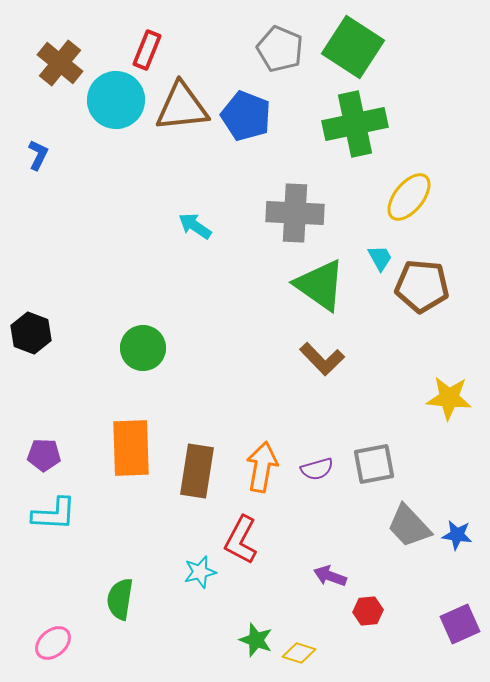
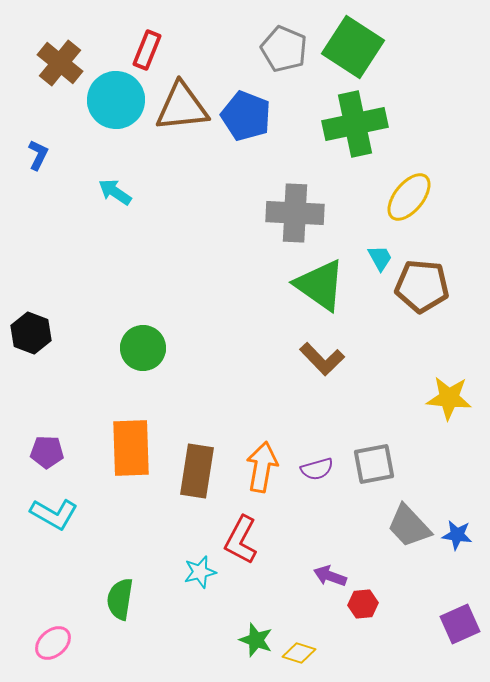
gray pentagon: moved 4 px right
cyan arrow: moved 80 px left, 34 px up
purple pentagon: moved 3 px right, 3 px up
cyan L-shape: rotated 27 degrees clockwise
red hexagon: moved 5 px left, 7 px up
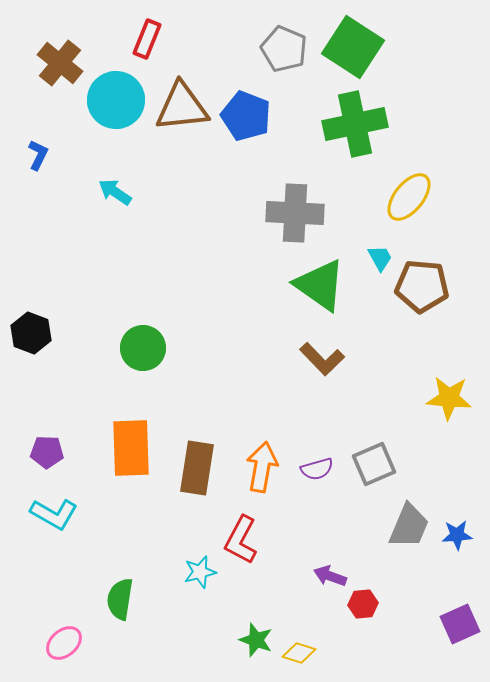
red rectangle: moved 11 px up
gray square: rotated 12 degrees counterclockwise
brown rectangle: moved 3 px up
gray trapezoid: rotated 114 degrees counterclockwise
blue star: rotated 12 degrees counterclockwise
pink ellipse: moved 11 px right
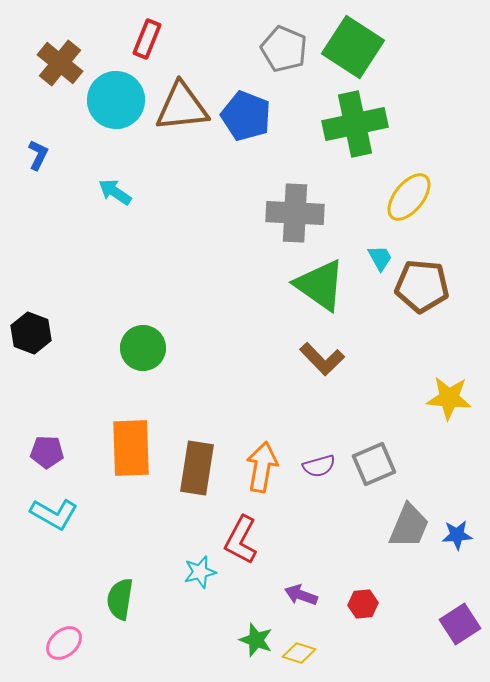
purple semicircle: moved 2 px right, 3 px up
purple arrow: moved 29 px left, 19 px down
purple square: rotated 9 degrees counterclockwise
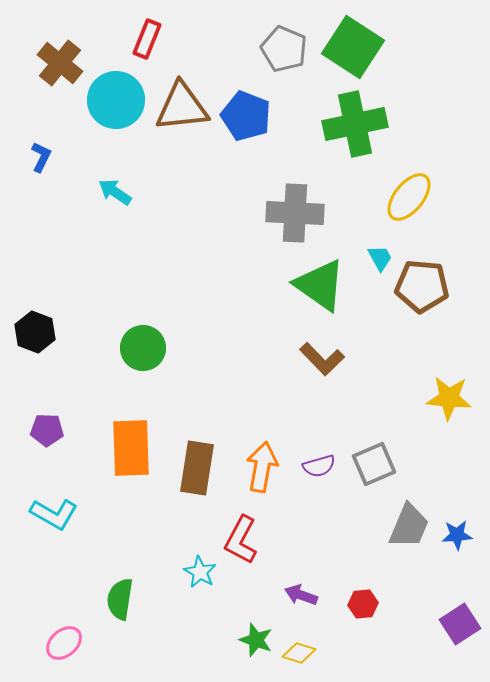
blue L-shape: moved 3 px right, 2 px down
black hexagon: moved 4 px right, 1 px up
purple pentagon: moved 22 px up
cyan star: rotated 28 degrees counterclockwise
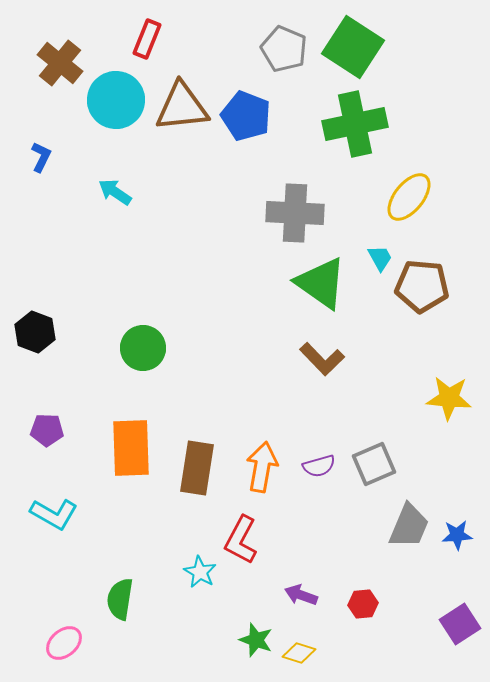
green triangle: moved 1 px right, 2 px up
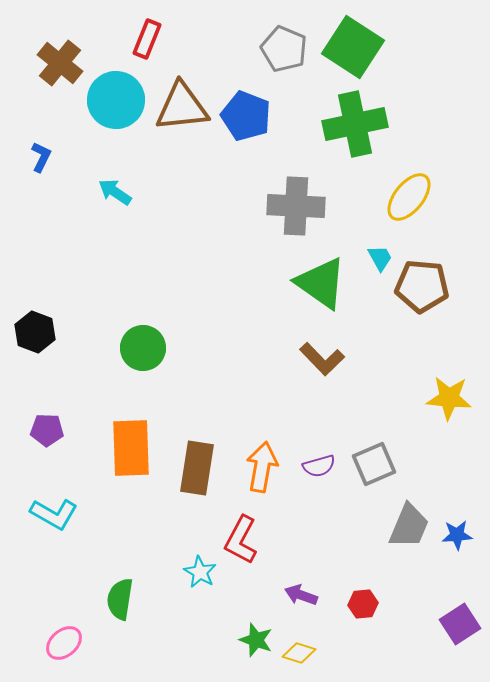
gray cross: moved 1 px right, 7 px up
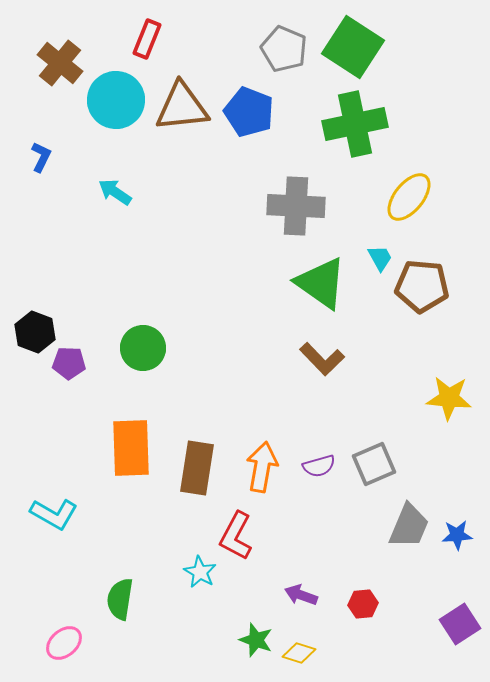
blue pentagon: moved 3 px right, 4 px up
purple pentagon: moved 22 px right, 67 px up
red L-shape: moved 5 px left, 4 px up
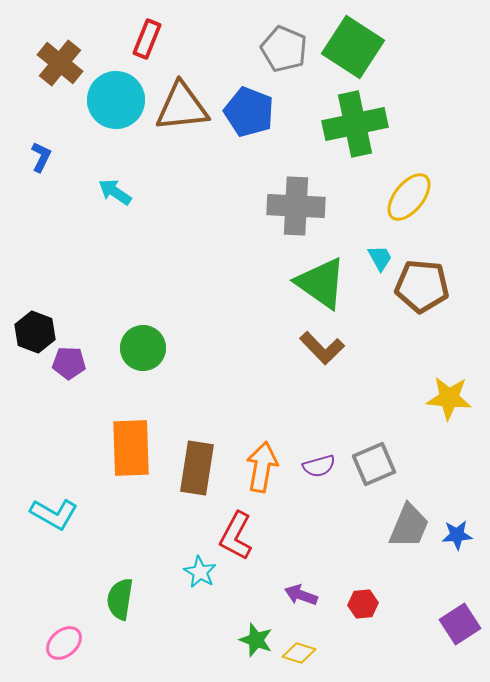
brown L-shape: moved 11 px up
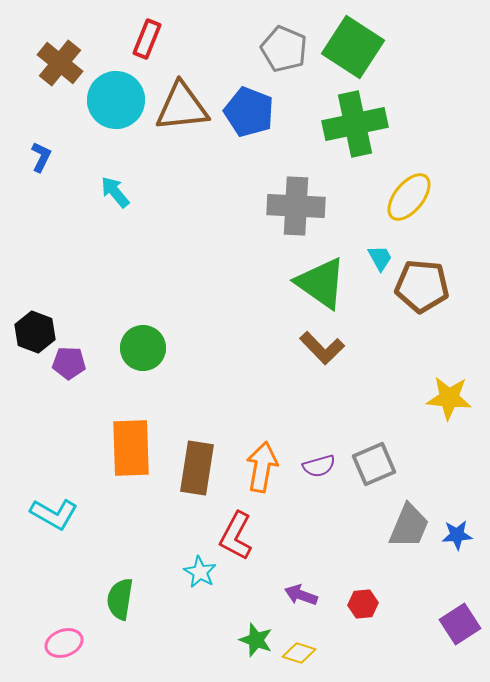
cyan arrow: rotated 16 degrees clockwise
pink ellipse: rotated 21 degrees clockwise
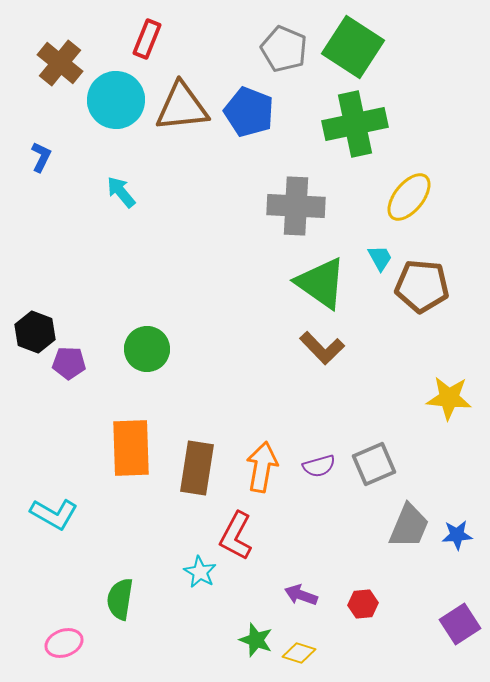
cyan arrow: moved 6 px right
green circle: moved 4 px right, 1 px down
